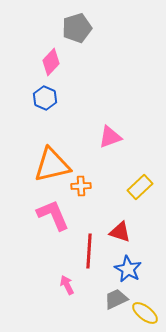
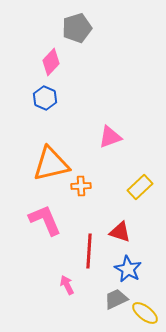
orange triangle: moved 1 px left, 1 px up
pink L-shape: moved 8 px left, 5 px down
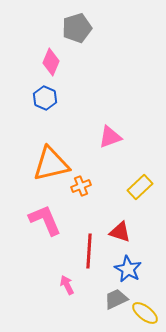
pink diamond: rotated 20 degrees counterclockwise
orange cross: rotated 18 degrees counterclockwise
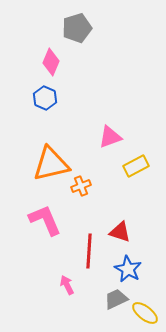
yellow rectangle: moved 4 px left, 21 px up; rotated 15 degrees clockwise
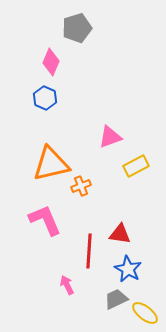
red triangle: moved 2 px down; rotated 10 degrees counterclockwise
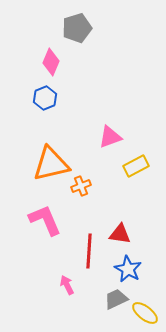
blue hexagon: rotated 15 degrees clockwise
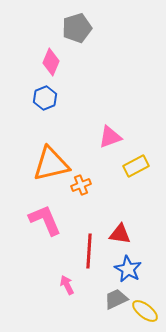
orange cross: moved 1 px up
yellow ellipse: moved 2 px up
